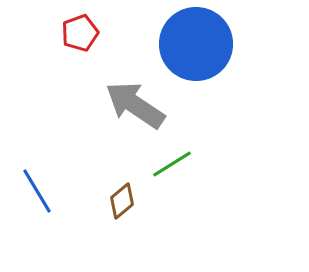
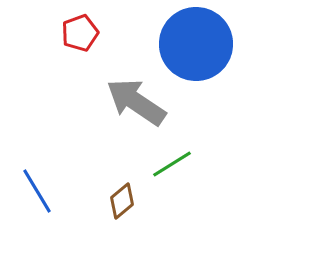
gray arrow: moved 1 px right, 3 px up
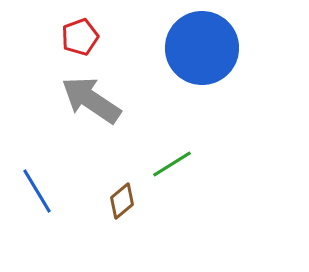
red pentagon: moved 4 px down
blue circle: moved 6 px right, 4 px down
gray arrow: moved 45 px left, 2 px up
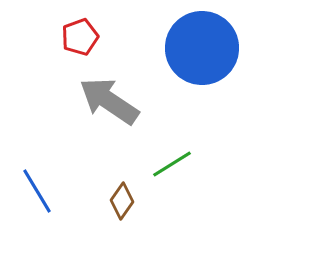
gray arrow: moved 18 px right, 1 px down
brown diamond: rotated 15 degrees counterclockwise
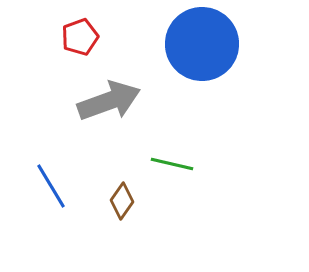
blue circle: moved 4 px up
gray arrow: rotated 126 degrees clockwise
green line: rotated 45 degrees clockwise
blue line: moved 14 px right, 5 px up
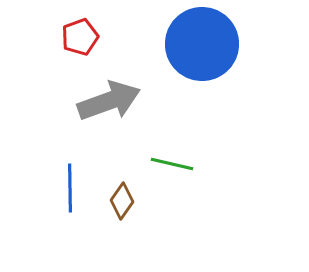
blue line: moved 19 px right, 2 px down; rotated 30 degrees clockwise
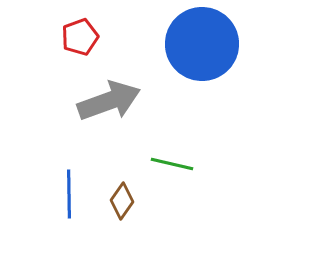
blue line: moved 1 px left, 6 px down
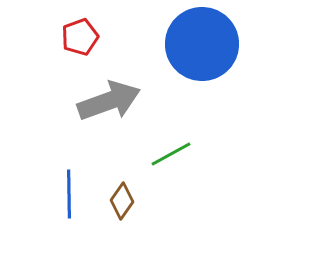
green line: moved 1 px left, 10 px up; rotated 42 degrees counterclockwise
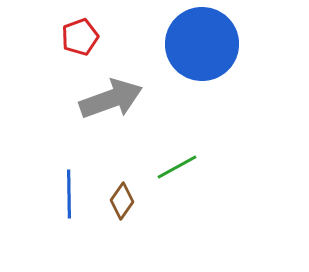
gray arrow: moved 2 px right, 2 px up
green line: moved 6 px right, 13 px down
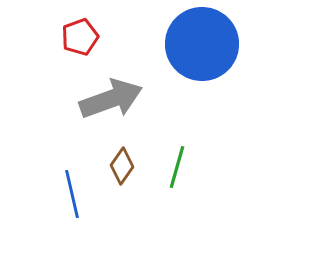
green line: rotated 45 degrees counterclockwise
blue line: moved 3 px right; rotated 12 degrees counterclockwise
brown diamond: moved 35 px up
